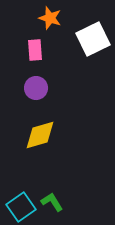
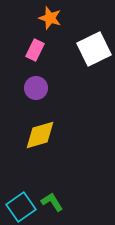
white square: moved 1 px right, 10 px down
pink rectangle: rotated 30 degrees clockwise
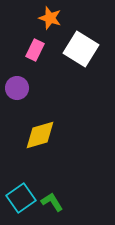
white square: moved 13 px left; rotated 32 degrees counterclockwise
purple circle: moved 19 px left
cyan square: moved 9 px up
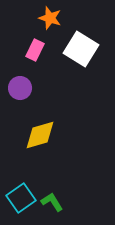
purple circle: moved 3 px right
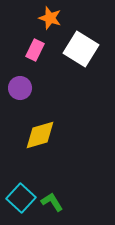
cyan square: rotated 12 degrees counterclockwise
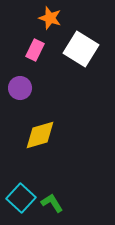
green L-shape: moved 1 px down
